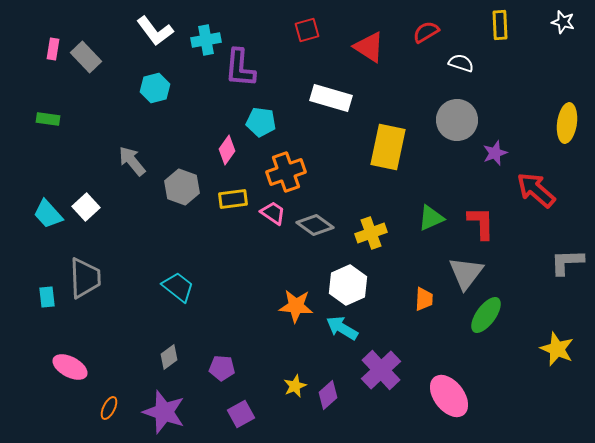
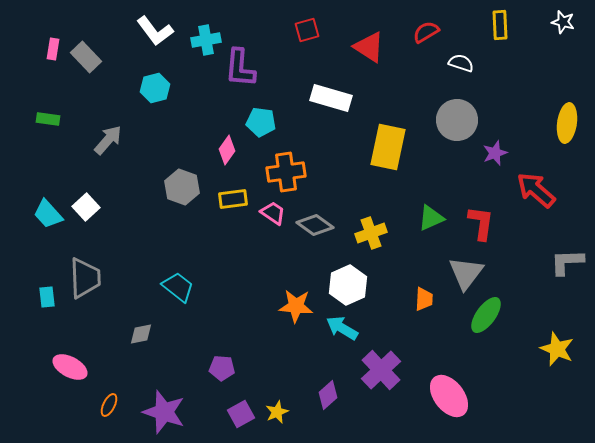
gray arrow at (132, 161): moved 24 px left, 21 px up; rotated 80 degrees clockwise
orange cross at (286, 172): rotated 12 degrees clockwise
red L-shape at (481, 223): rotated 9 degrees clockwise
gray diamond at (169, 357): moved 28 px left, 23 px up; rotated 25 degrees clockwise
yellow star at (295, 386): moved 18 px left, 26 px down
orange ellipse at (109, 408): moved 3 px up
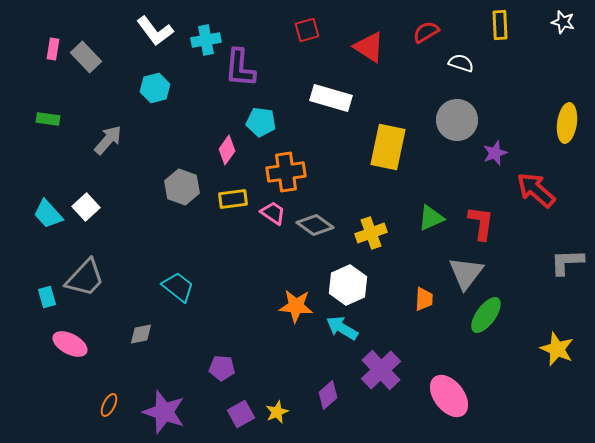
gray trapezoid at (85, 278): rotated 45 degrees clockwise
cyan rectangle at (47, 297): rotated 10 degrees counterclockwise
pink ellipse at (70, 367): moved 23 px up
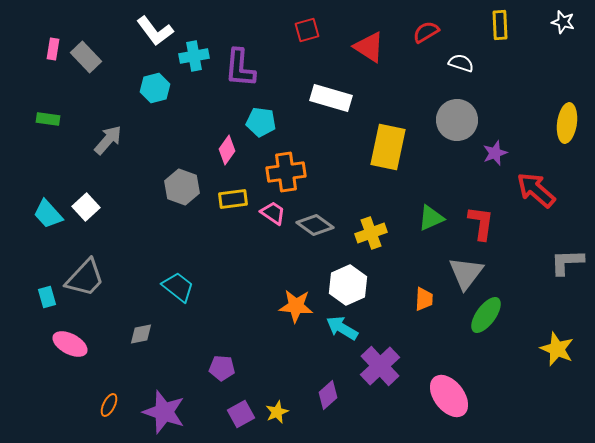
cyan cross at (206, 40): moved 12 px left, 16 px down
purple cross at (381, 370): moved 1 px left, 4 px up
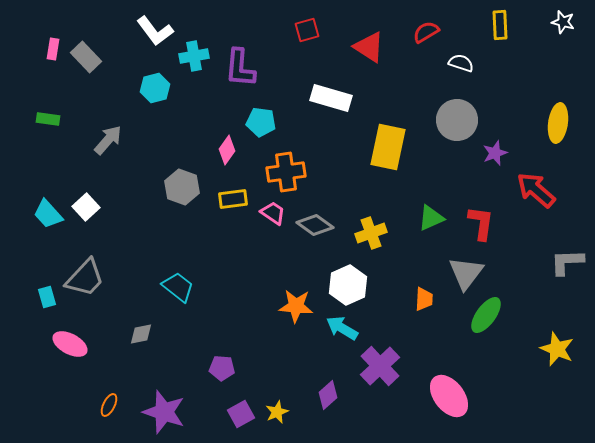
yellow ellipse at (567, 123): moved 9 px left
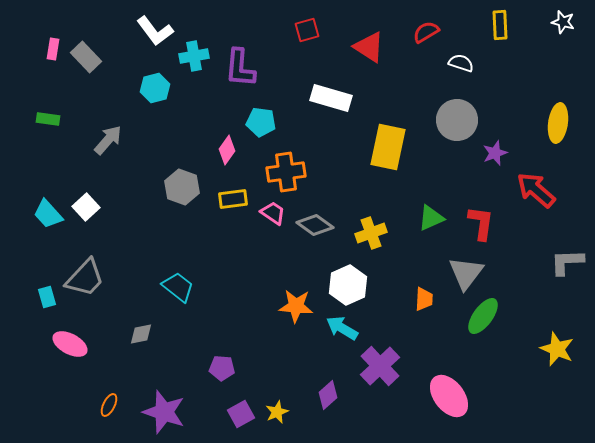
green ellipse at (486, 315): moved 3 px left, 1 px down
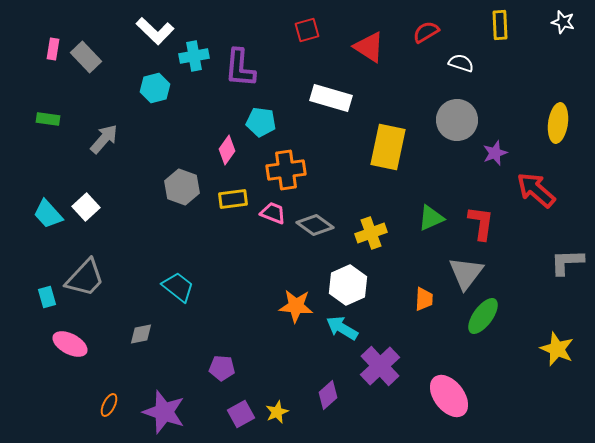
white L-shape at (155, 31): rotated 9 degrees counterclockwise
gray arrow at (108, 140): moved 4 px left, 1 px up
orange cross at (286, 172): moved 2 px up
pink trapezoid at (273, 213): rotated 12 degrees counterclockwise
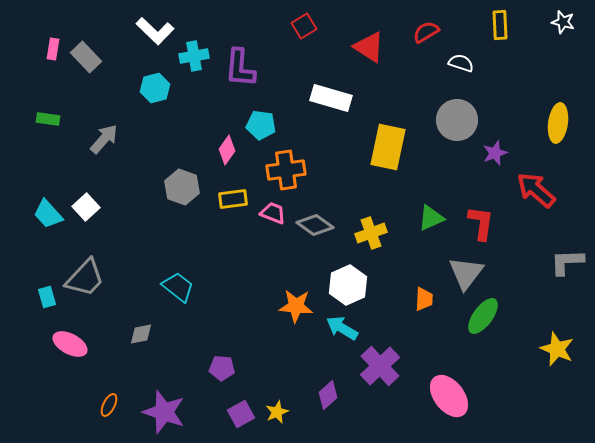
red square at (307, 30): moved 3 px left, 4 px up; rotated 15 degrees counterclockwise
cyan pentagon at (261, 122): moved 3 px down
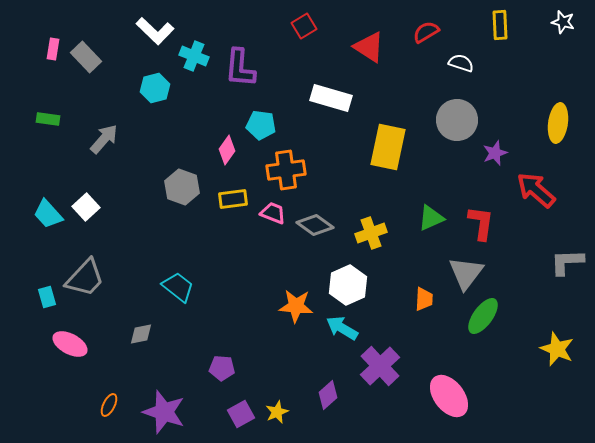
cyan cross at (194, 56): rotated 32 degrees clockwise
